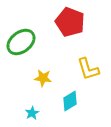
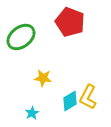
green ellipse: moved 5 px up
yellow L-shape: moved 28 px down; rotated 45 degrees clockwise
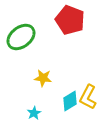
red pentagon: moved 2 px up
cyan star: moved 2 px right
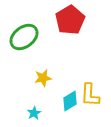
red pentagon: rotated 20 degrees clockwise
green ellipse: moved 3 px right
yellow star: rotated 18 degrees counterclockwise
yellow L-shape: moved 2 px right, 2 px up; rotated 25 degrees counterclockwise
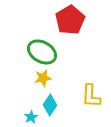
green ellipse: moved 18 px right, 15 px down; rotated 68 degrees clockwise
yellow L-shape: moved 1 px right, 1 px down
cyan diamond: moved 20 px left, 4 px down; rotated 25 degrees counterclockwise
cyan star: moved 3 px left, 4 px down
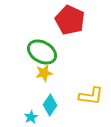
red pentagon: rotated 16 degrees counterclockwise
yellow star: moved 1 px right, 5 px up
yellow L-shape: rotated 85 degrees counterclockwise
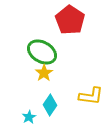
red pentagon: rotated 8 degrees clockwise
yellow star: rotated 24 degrees counterclockwise
cyan star: moved 2 px left
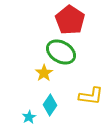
green ellipse: moved 19 px right
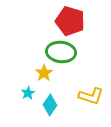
red pentagon: moved 1 px down; rotated 16 degrees counterclockwise
green ellipse: rotated 24 degrees counterclockwise
yellow L-shape: rotated 10 degrees clockwise
cyan star: moved 1 px left, 24 px up
